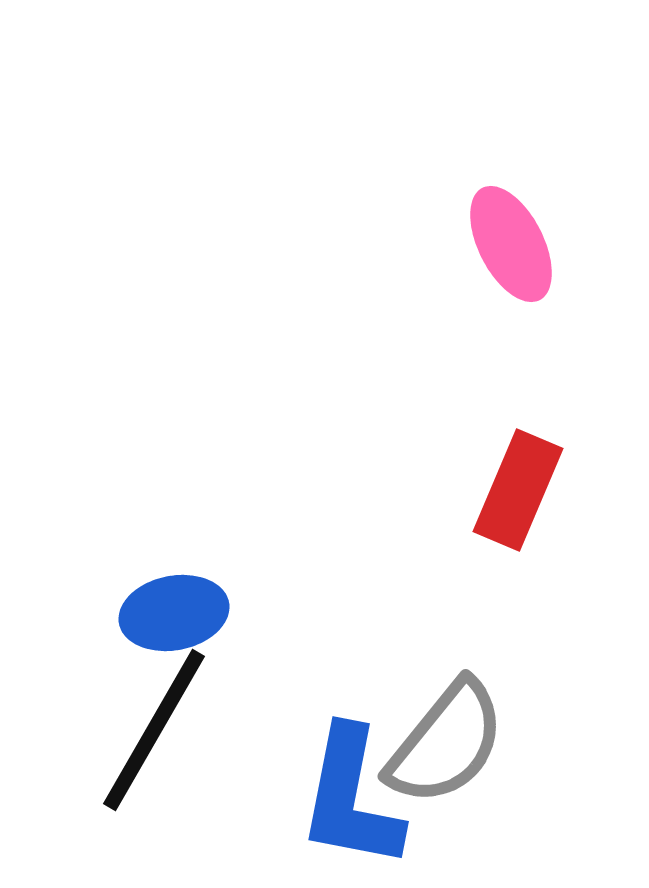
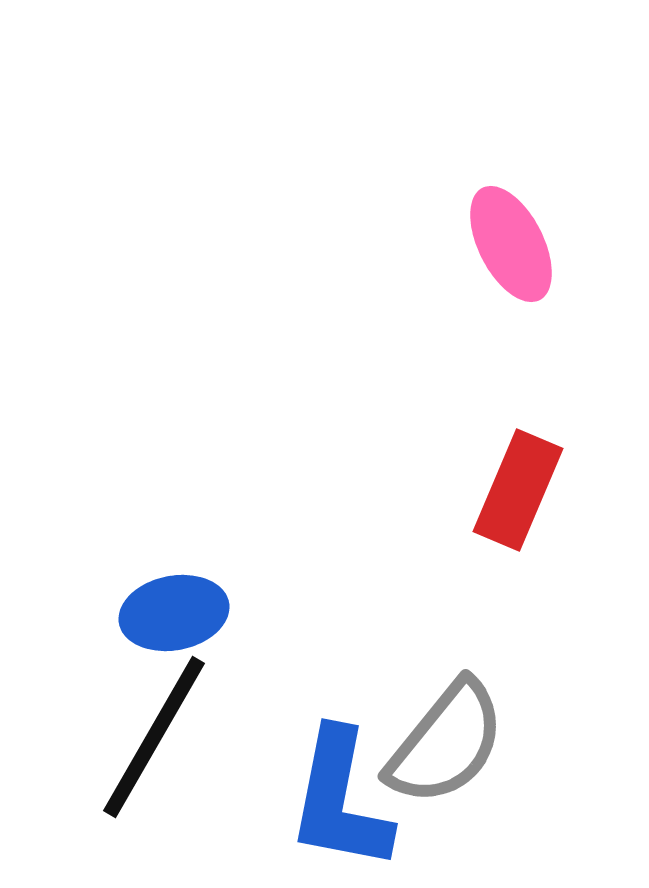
black line: moved 7 px down
blue L-shape: moved 11 px left, 2 px down
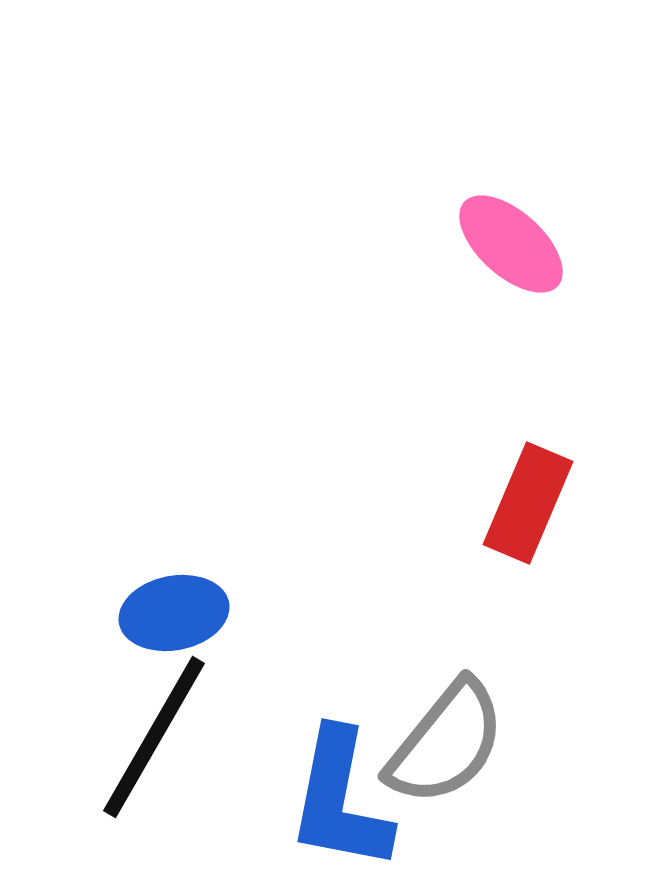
pink ellipse: rotated 21 degrees counterclockwise
red rectangle: moved 10 px right, 13 px down
